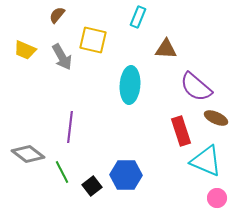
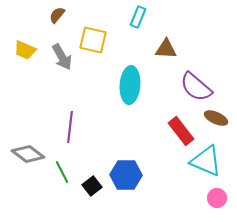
red rectangle: rotated 20 degrees counterclockwise
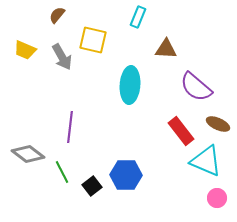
brown ellipse: moved 2 px right, 6 px down
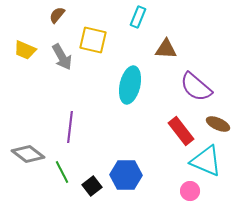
cyan ellipse: rotated 9 degrees clockwise
pink circle: moved 27 px left, 7 px up
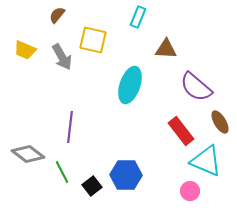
cyan ellipse: rotated 6 degrees clockwise
brown ellipse: moved 2 px right, 2 px up; rotated 35 degrees clockwise
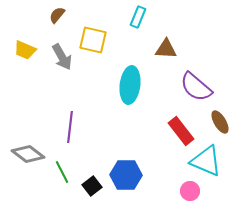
cyan ellipse: rotated 12 degrees counterclockwise
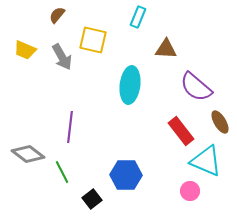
black square: moved 13 px down
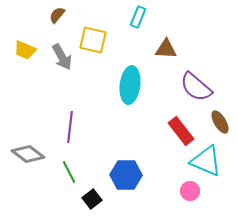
green line: moved 7 px right
